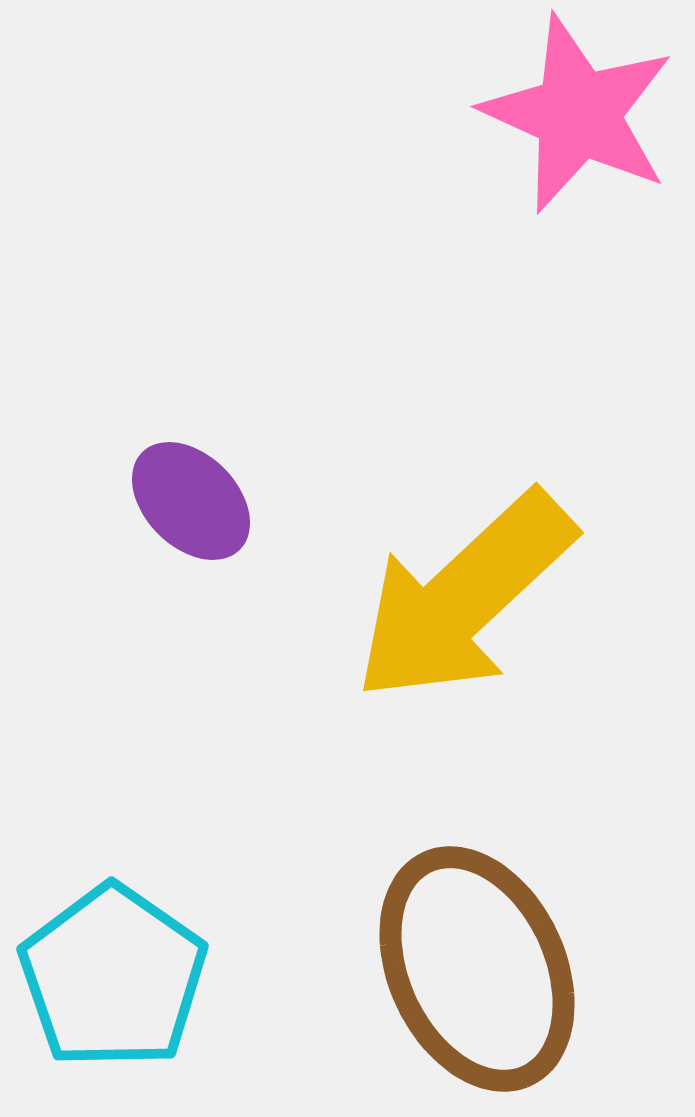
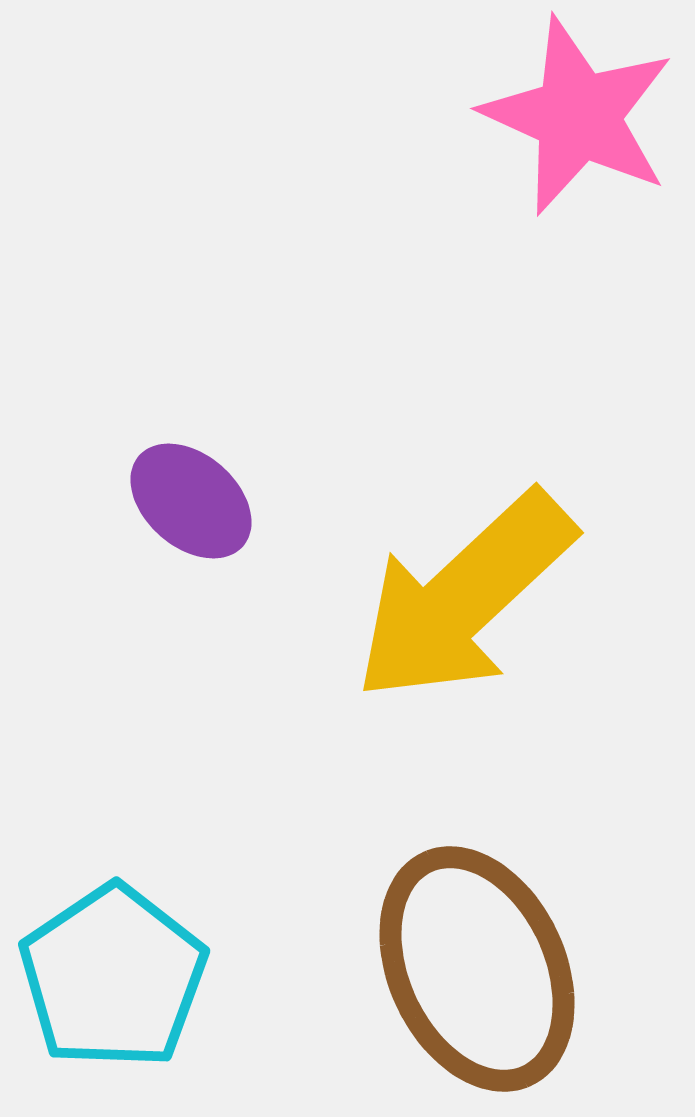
pink star: moved 2 px down
purple ellipse: rotated 4 degrees counterclockwise
cyan pentagon: rotated 3 degrees clockwise
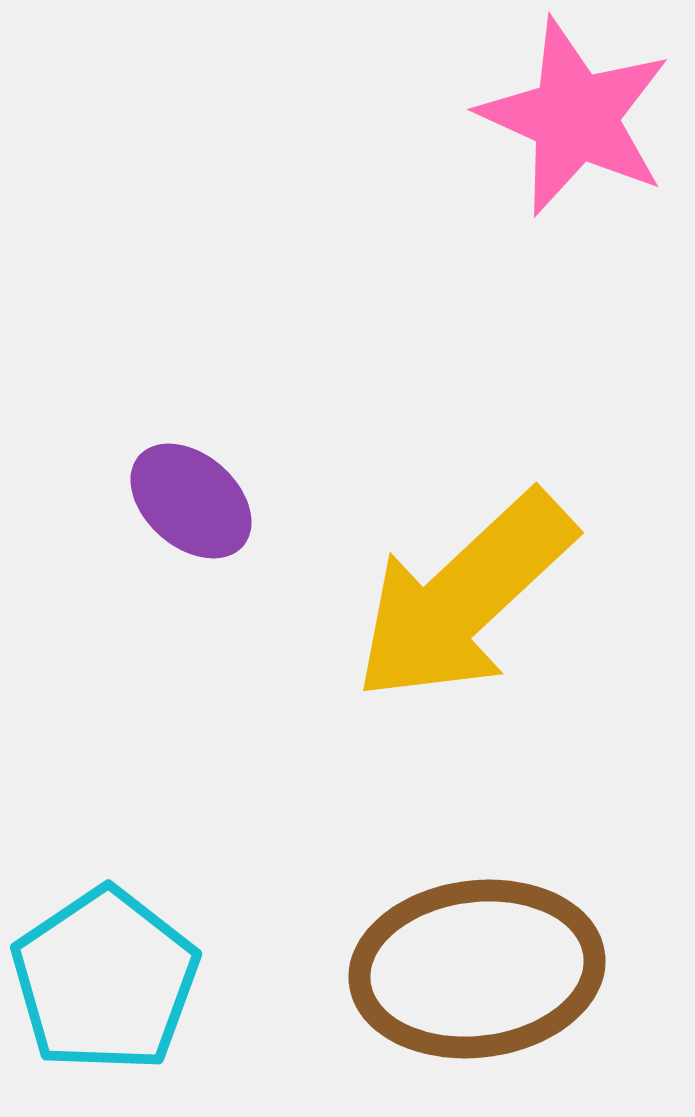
pink star: moved 3 px left, 1 px down
brown ellipse: rotated 72 degrees counterclockwise
cyan pentagon: moved 8 px left, 3 px down
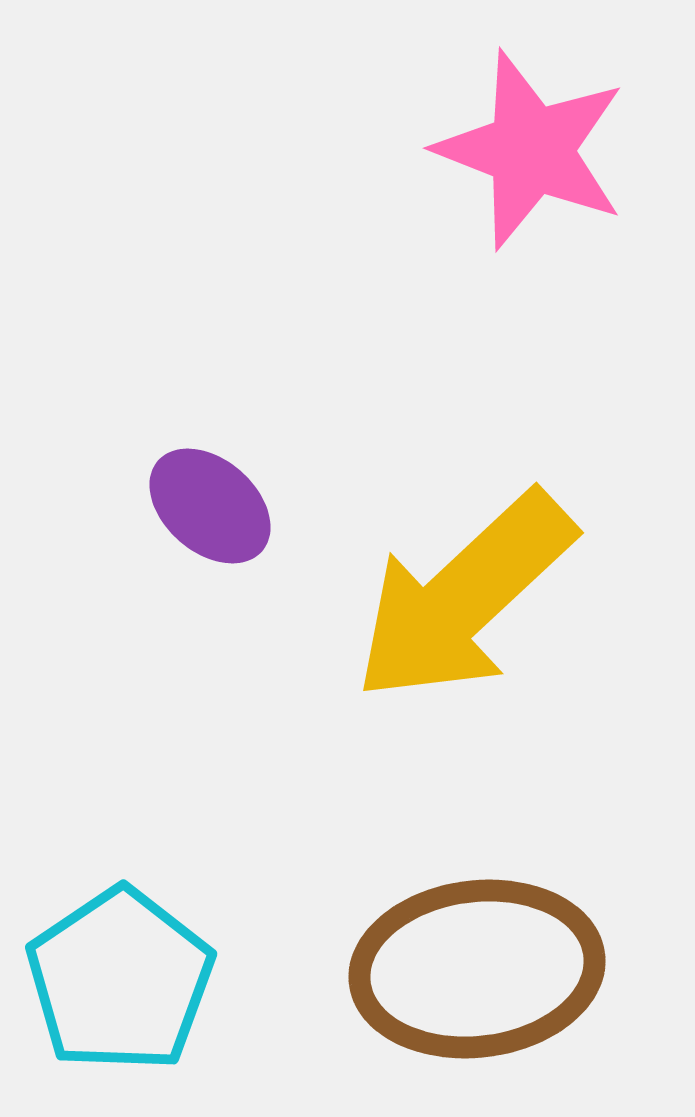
pink star: moved 44 px left, 33 px down; rotated 3 degrees counterclockwise
purple ellipse: moved 19 px right, 5 px down
cyan pentagon: moved 15 px right
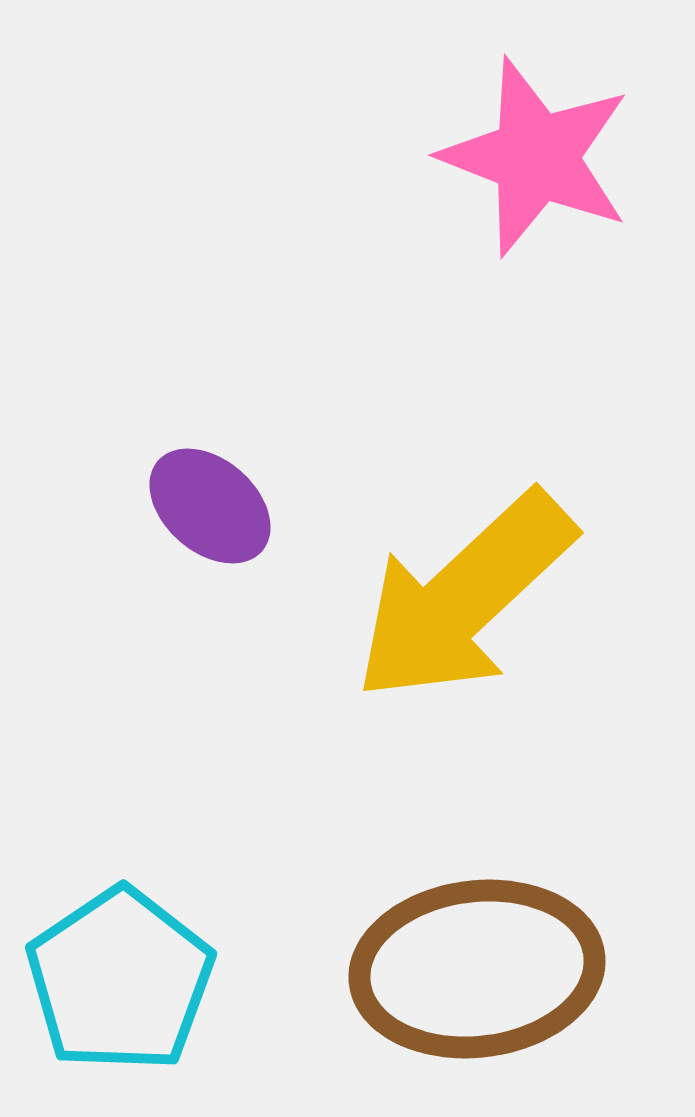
pink star: moved 5 px right, 7 px down
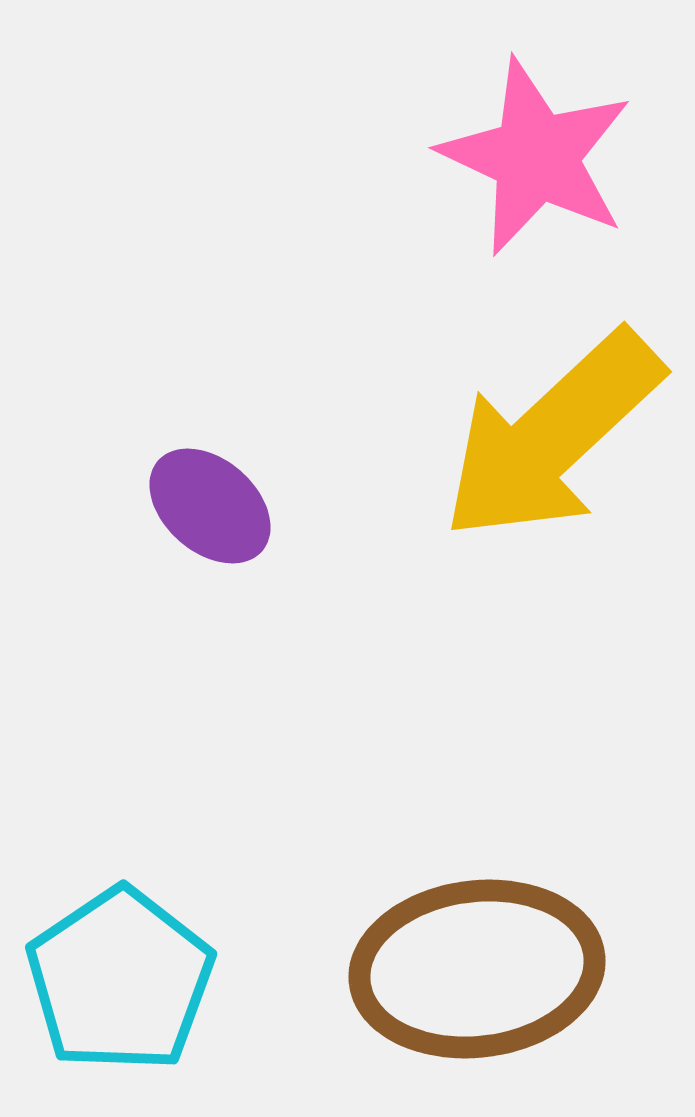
pink star: rotated 4 degrees clockwise
yellow arrow: moved 88 px right, 161 px up
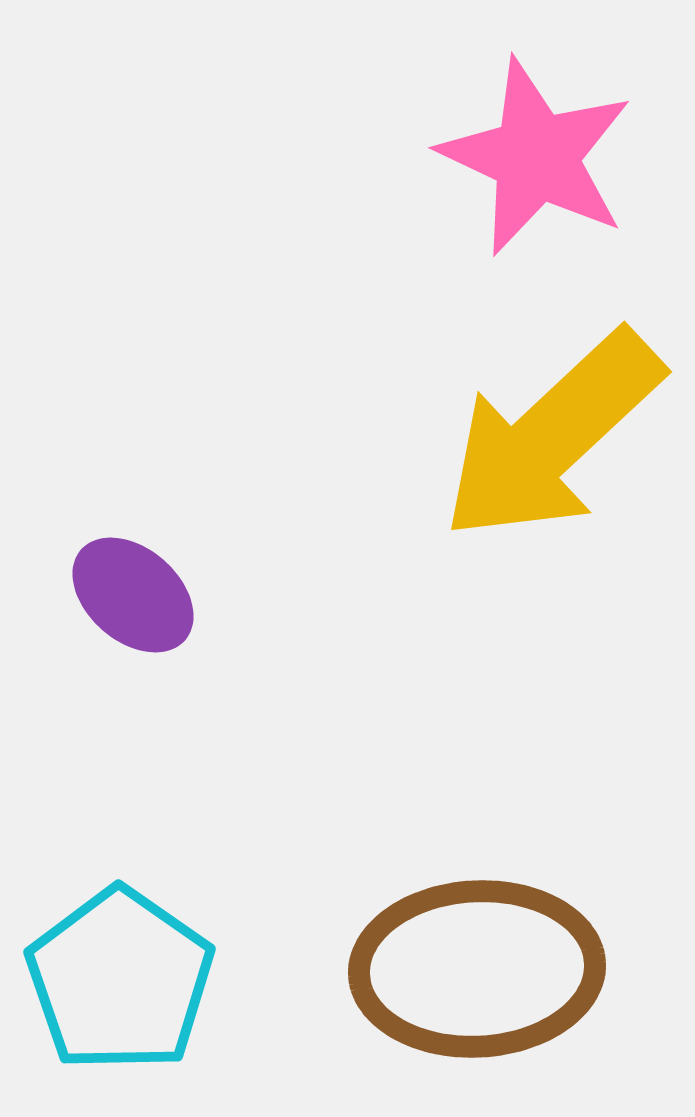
purple ellipse: moved 77 px left, 89 px down
brown ellipse: rotated 4 degrees clockwise
cyan pentagon: rotated 3 degrees counterclockwise
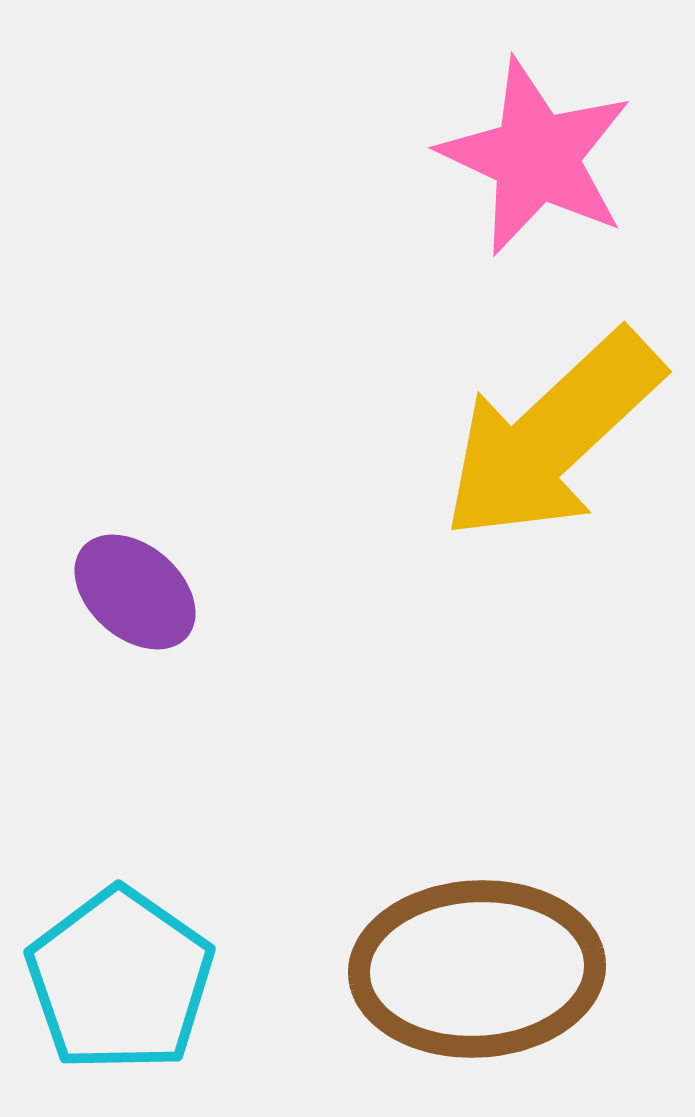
purple ellipse: moved 2 px right, 3 px up
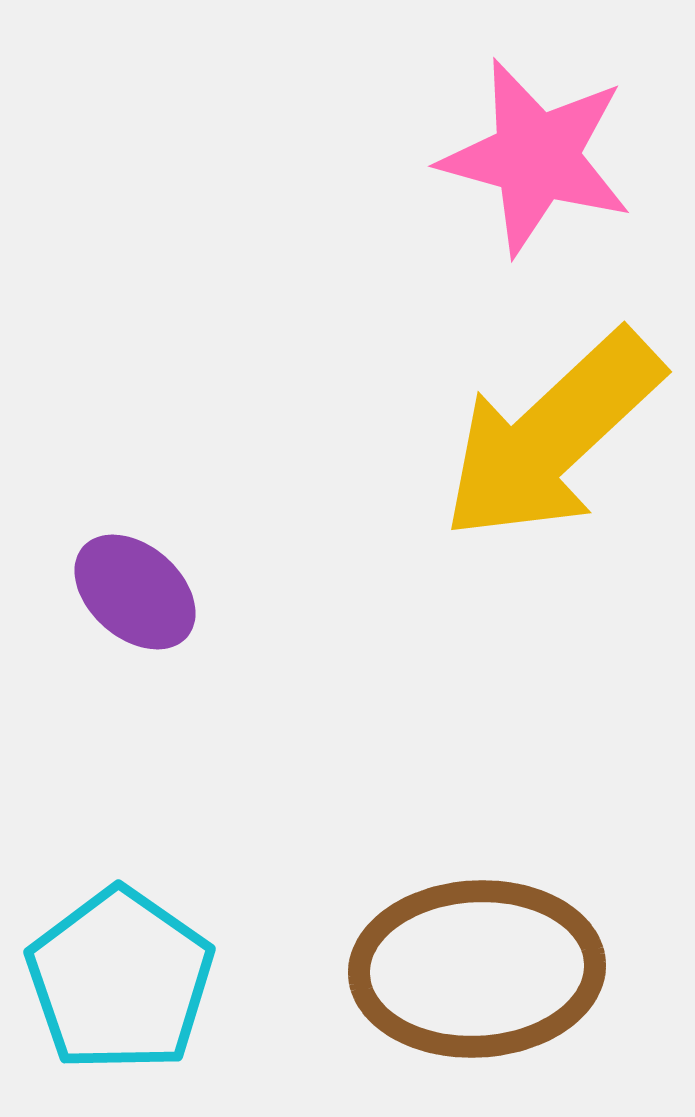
pink star: rotated 10 degrees counterclockwise
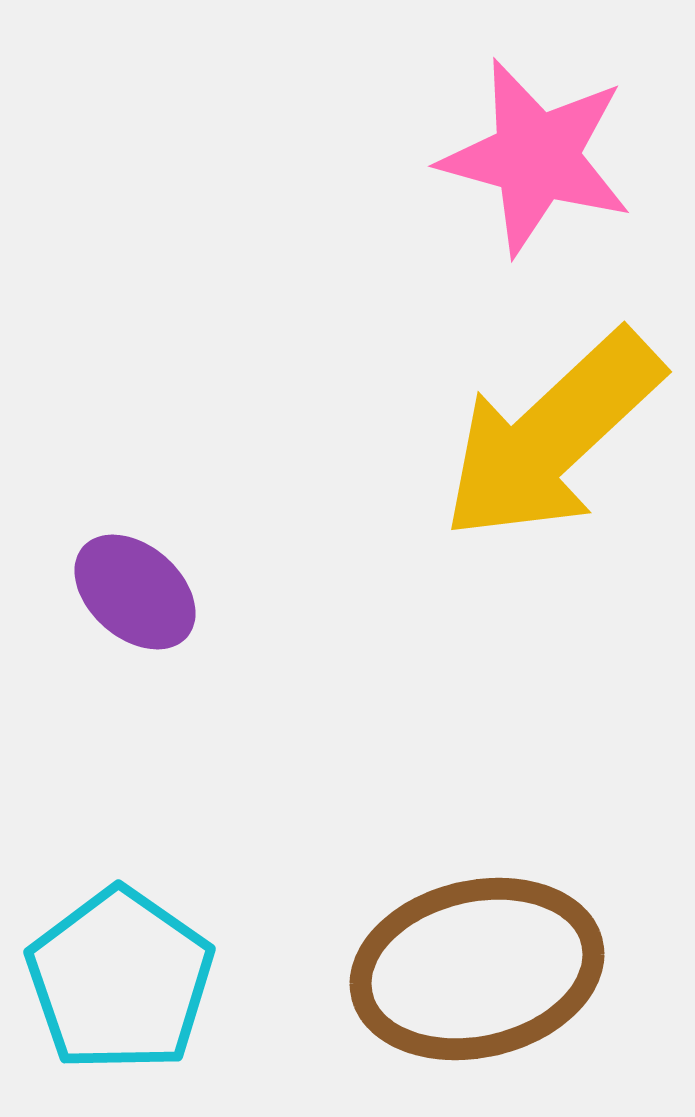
brown ellipse: rotated 10 degrees counterclockwise
